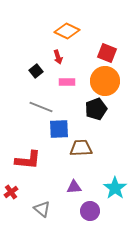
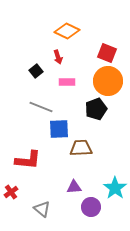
orange circle: moved 3 px right
purple circle: moved 1 px right, 4 px up
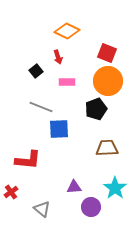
brown trapezoid: moved 26 px right
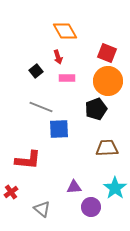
orange diamond: moved 2 px left; rotated 35 degrees clockwise
pink rectangle: moved 4 px up
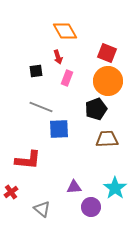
black square: rotated 32 degrees clockwise
pink rectangle: rotated 70 degrees counterclockwise
brown trapezoid: moved 9 px up
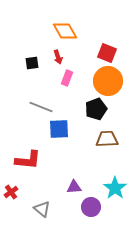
black square: moved 4 px left, 8 px up
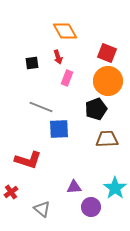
red L-shape: rotated 12 degrees clockwise
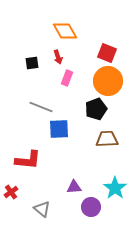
red L-shape: rotated 12 degrees counterclockwise
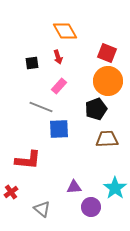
pink rectangle: moved 8 px left, 8 px down; rotated 21 degrees clockwise
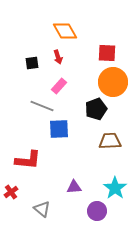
red square: rotated 18 degrees counterclockwise
orange circle: moved 5 px right, 1 px down
gray line: moved 1 px right, 1 px up
brown trapezoid: moved 3 px right, 2 px down
purple circle: moved 6 px right, 4 px down
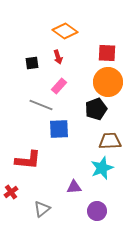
orange diamond: rotated 25 degrees counterclockwise
orange circle: moved 5 px left
gray line: moved 1 px left, 1 px up
cyan star: moved 13 px left, 20 px up; rotated 15 degrees clockwise
gray triangle: rotated 42 degrees clockwise
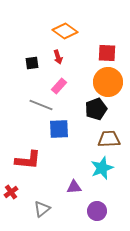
brown trapezoid: moved 1 px left, 2 px up
